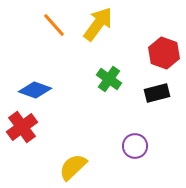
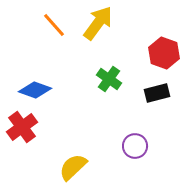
yellow arrow: moved 1 px up
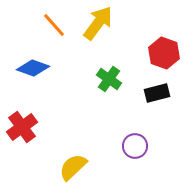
blue diamond: moved 2 px left, 22 px up
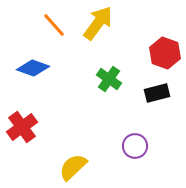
red hexagon: moved 1 px right
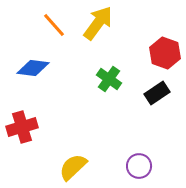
blue diamond: rotated 12 degrees counterclockwise
black rectangle: rotated 20 degrees counterclockwise
red cross: rotated 20 degrees clockwise
purple circle: moved 4 px right, 20 px down
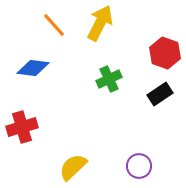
yellow arrow: moved 2 px right; rotated 9 degrees counterclockwise
green cross: rotated 30 degrees clockwise
black rectangle: moved 3 px right, 1 px down
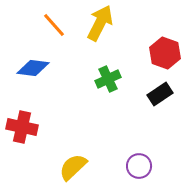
green cross: moved 1 px left
red cross: rotated 28 degrees clockwise
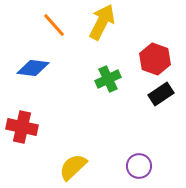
yellow arrow: moved 2 px right, 1 px up
red hexagon: moved 10 px left, 6 px down
black rectangle: moved 1 px right
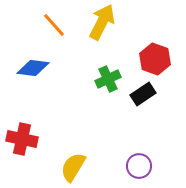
black rectangle: moved 18 px left
red cross: moved 12 px down
yellow semicircle: rotated 16 degrees counterclockwise
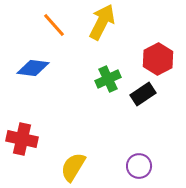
red hexagon: moved 3 px right; rotated 12 degrees clockwise
